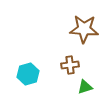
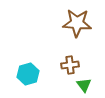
brown star: moved 7 px left, 6 px up
green triangle: moved 1 px left, 2 px up; rotated 49 degrees counterclockwise
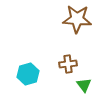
brown star: moved 4 px up
brown cross: moved 2 px left, 1 px up
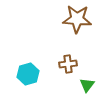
green triangle: moved 3 px right; rotated 14 degrees clockwise
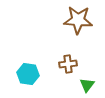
brown star: moved 1 px right, 1 px down
cyan hexagon: rotated 25 degrees clockwise
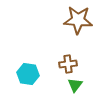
green triangle: moved 12 px left
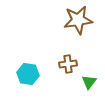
brown star: rotated 12 degrees counterclockwise
green triangle: moved 14 px right, 3 px up
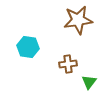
cyan hexagon: moved 27 px up
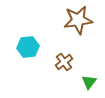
cyan hexagon: rotated 15 degrees counterclockwise
brown cross: moved 4 px left, 2 px up; rotated 30 degrees counterclockwise
